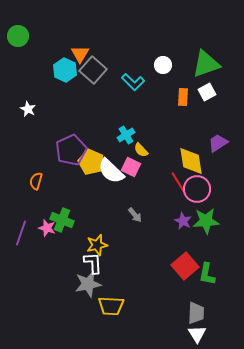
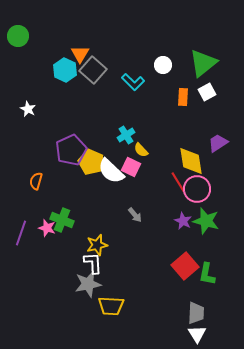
green triangle: moved 3 px left, 1 px up; rotated 20 degrees counterclockwise
green star: rotated 20 degrees clockwise
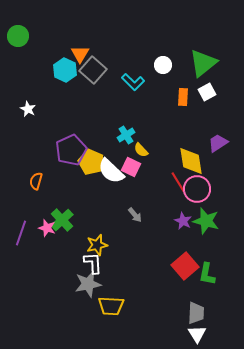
green cross: rotated 25 degrees clockwise
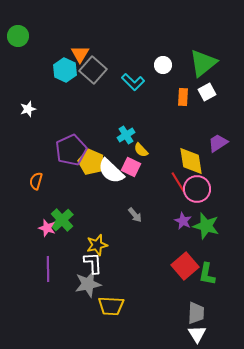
white star: rotated 28 degrees clockwise
green star: moved 5 px down
purple line: moved 27 px right, 36 px down; rotated 20 degrees counterclockwise
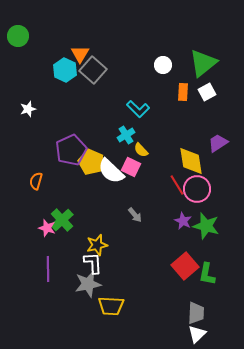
cyan L-shape: moved 5 px right, 27 px down
orange rectangle: moved 5 px up
red line: moved 1 px left, 3 px down
white triangle: rotated 18 degrees clockwise
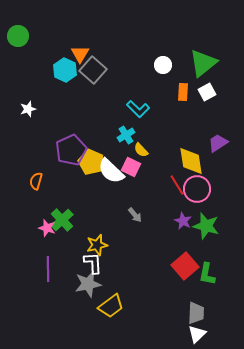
yellow trapezoid: rotated 40 degrees counterclockwise
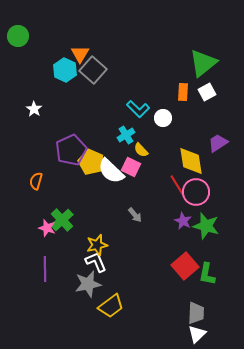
white circle: moved 53 px down
white star: moved 6 px right; rotated 21 degrees counterclockwise
pink circle: moved 1 px left, 3 px down
white L-shape: moved 3 px right, 1 px up; rotated 20 degrees counterclockwise
purple line: moved 3 px left
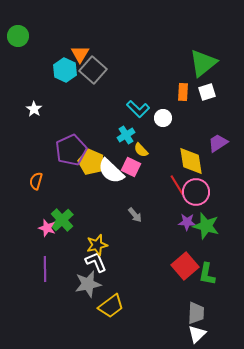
white square: rotated 12 degrees clockwise
purple star: moved 4 px right, 1 px down; rotated 24 degrees counterclockwise
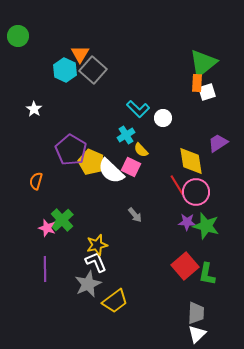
orange rectangle: moved 14 px right, 9 px up
purple pentagon: rotated 16 degrees counterclockwise
gray star: rotated 12 degrees counterclockwise
yellow trapezoid: moved 4 px right, 5 px up
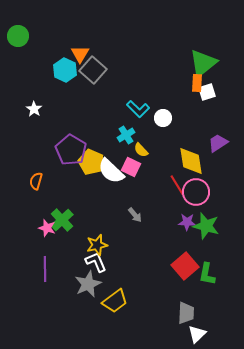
gray trapezoid: moved 10 px left
